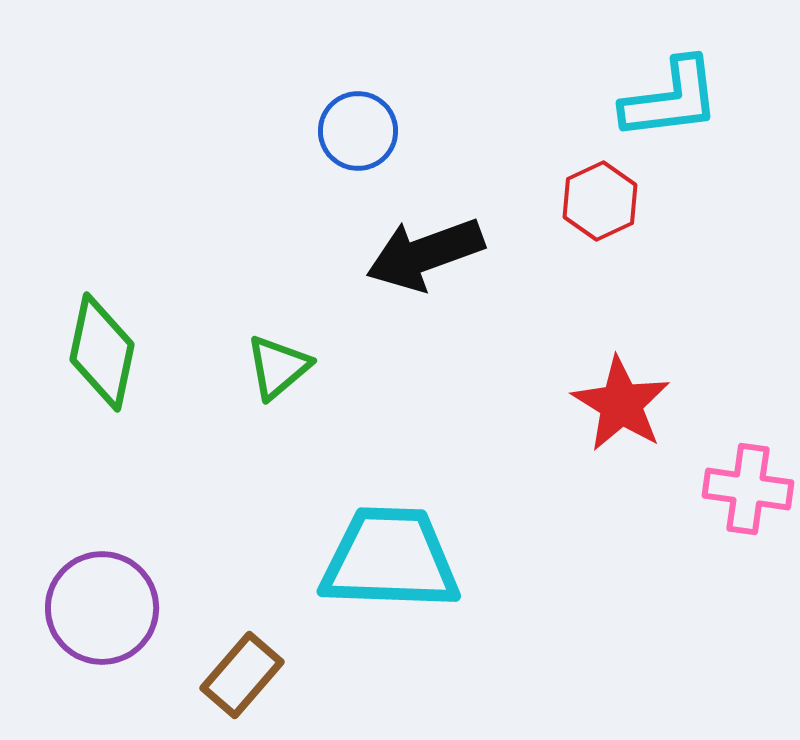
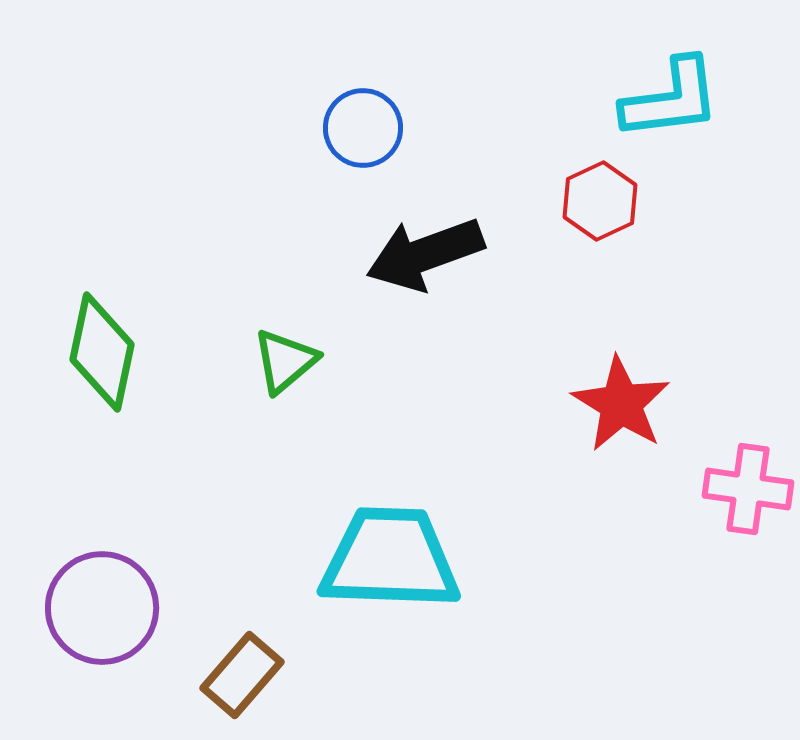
blue circle: moved 5 px right, 3 px up
green triangle: moved 7 px right, 6 px up
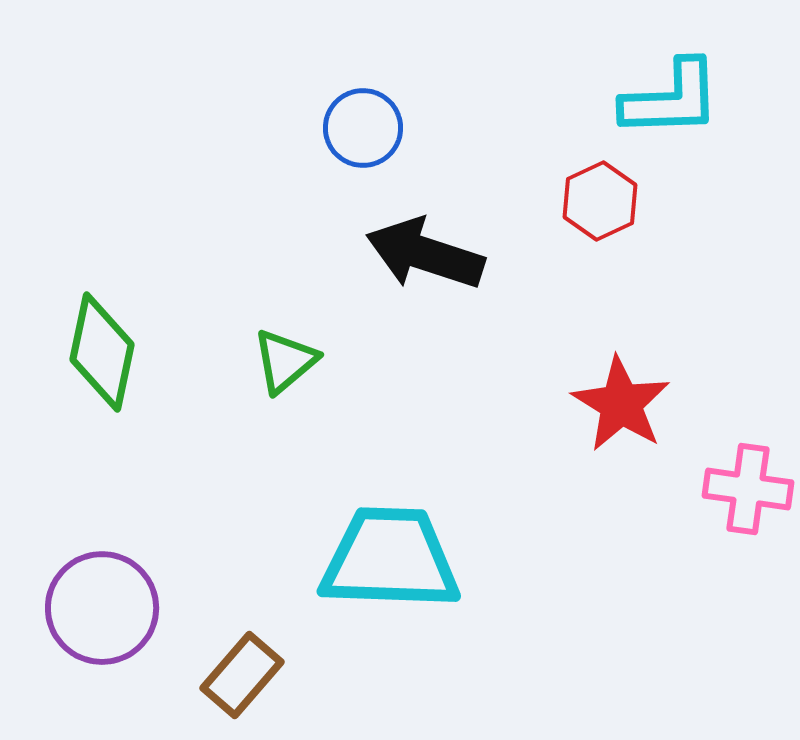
cyan L-shape: rotated 5 degrees clockwise
black arrow: rotated 38 degrees clockwise
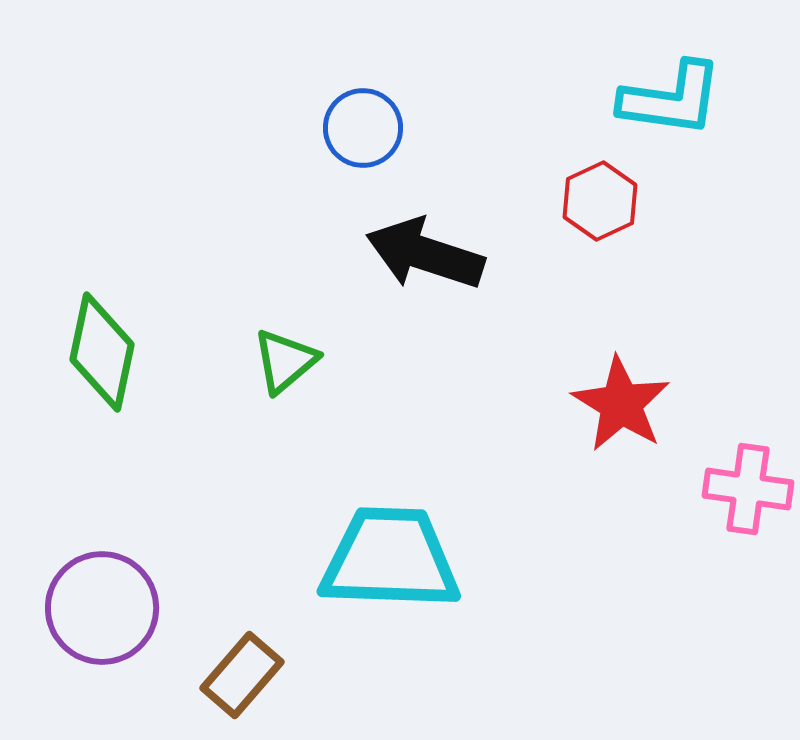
cyan L-shape: rotated 10 degrees clockwise
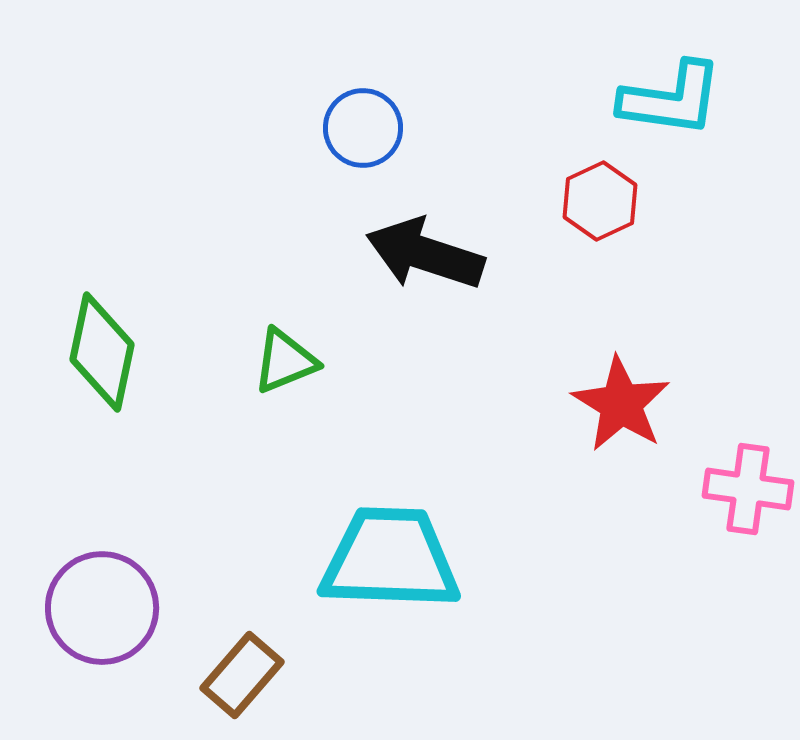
green triangle: rotated 18 degrees clockwise
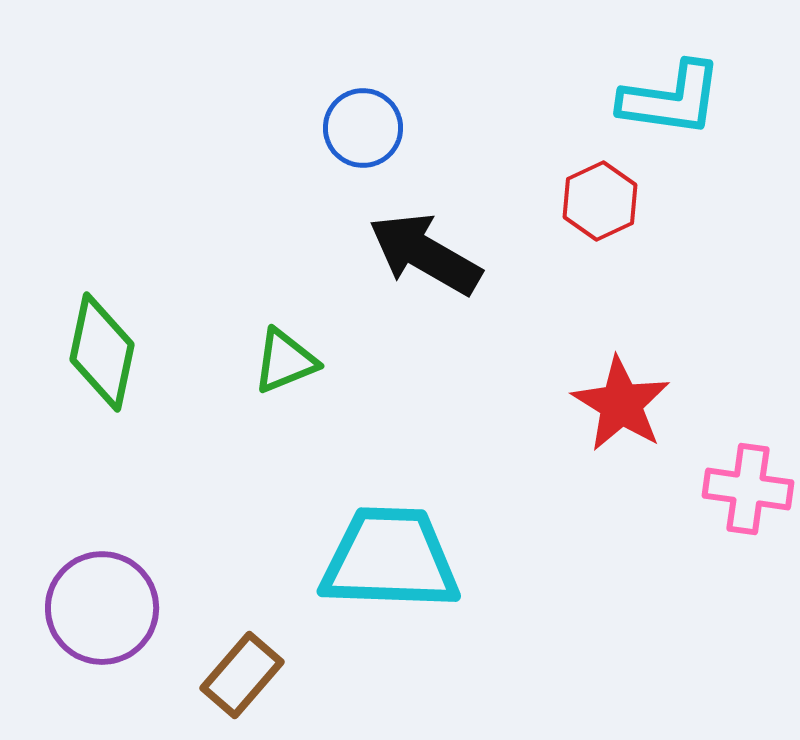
black arrow: rotated 12 degrees clockwise
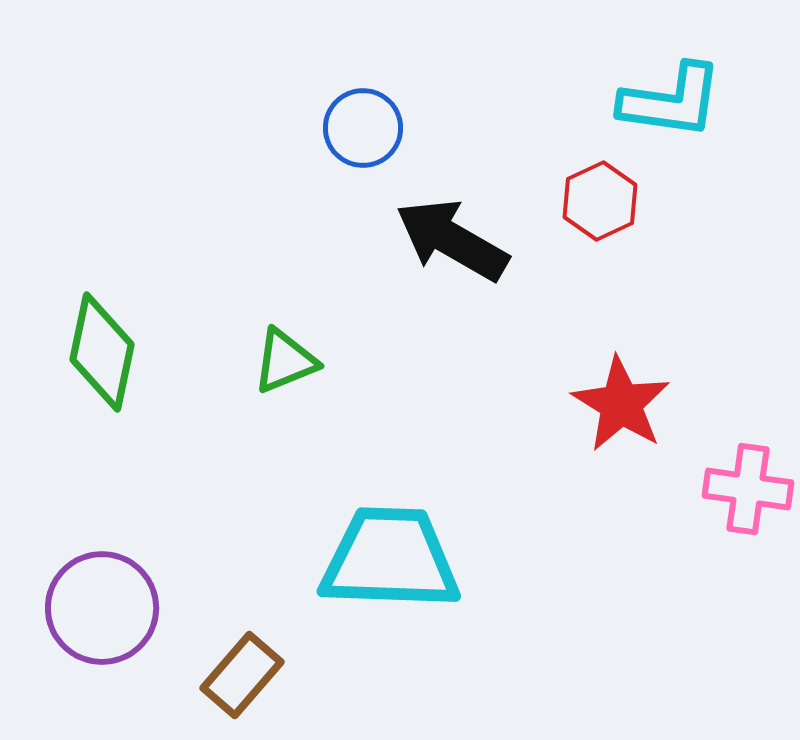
cyan L-shape: moved 2 px down
black arrow: moved 27 px right, 14 px up
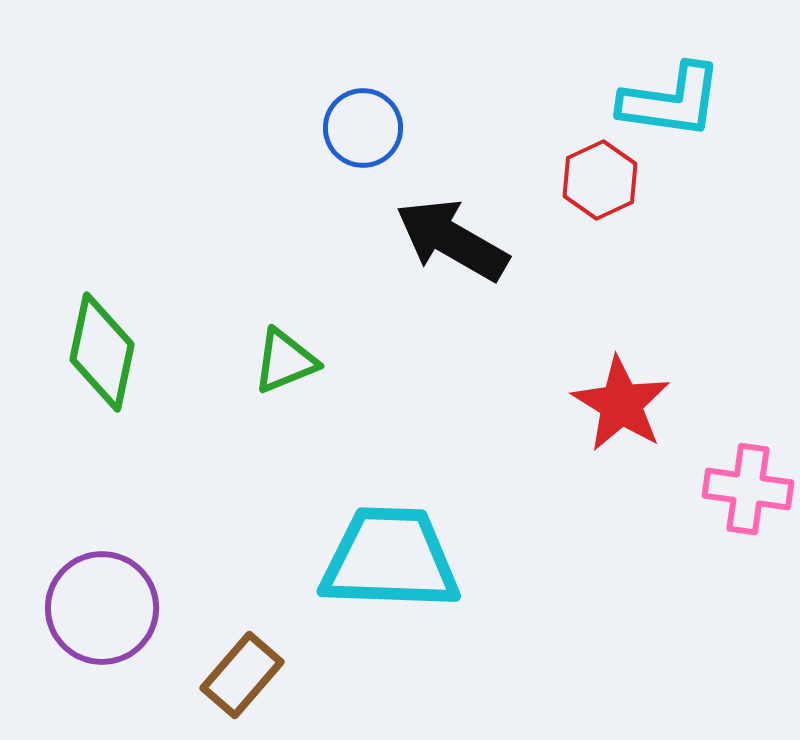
red hexagon: moved 21 px up
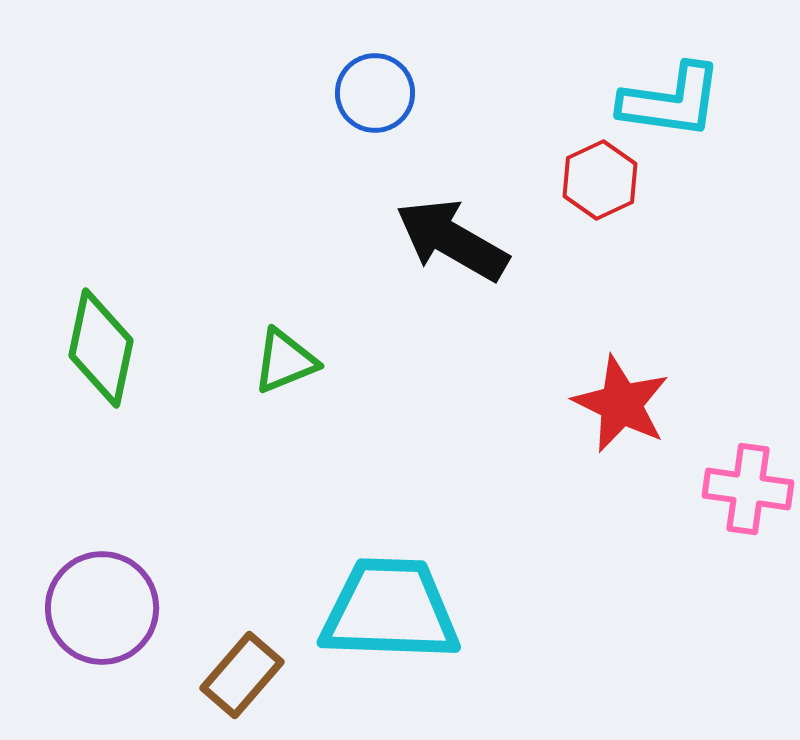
blue circle: moved 12 px right, 35 px up
green diamond: moved 1 px left, 4 px up
red star: rotated 6 degrees counterclockwise
cyan trapezoid: moved 51 px down
